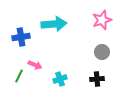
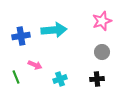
pink star: moved 1 px down
cyan arrow: moved 6 px down
blue cross: moved 1 px up
green line: moved 3 px left, 1 px down; rotated 48 degrees counterclockwise
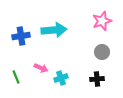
pink arrow: moved 6 px right, 3 px down
cyan cross: moved 1 px right, 1 px up
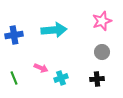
blue cross: moved 7 px left, 1 px up
green line: moved 2 px left, 1 px down
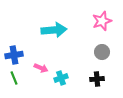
blue cross: moved 20 px down
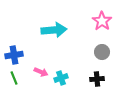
pink star: rotated 18 degrees counterclockwise
pink arrow: moved 4 px down
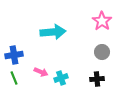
cyan arrow: moved 1 px left, 2 px down
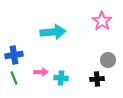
gray circle: moved 6 px right, 8 px down
pink arrow: rotated 24 degrees counterclockwise
cyan cross: rotated 24 degrees clockwise
